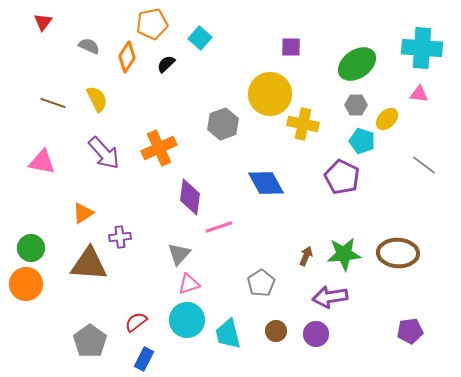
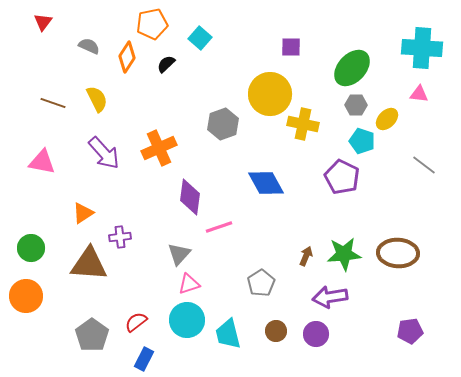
green ellipse at (357, 64): moved 5 px left, 4 px down; rotated 12 degrees counterclockwise
orange circle at (26, 284): moved 12 px down
gray pentagon at (90, 341): moved 2 px right, 6 px up
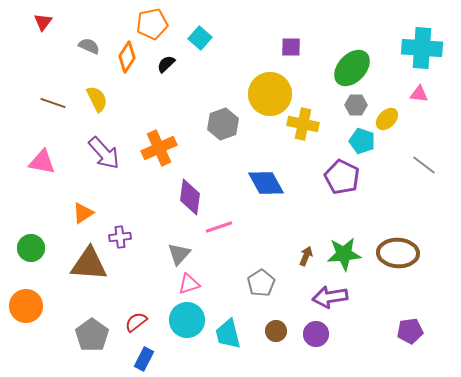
orange circle at (26, 296): moved 10 px down
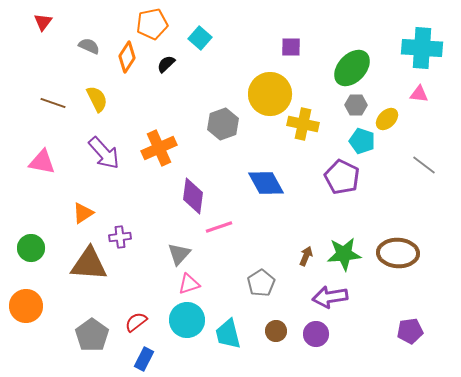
purple diamond at (190, 197): moved 3 px right, 1 px up
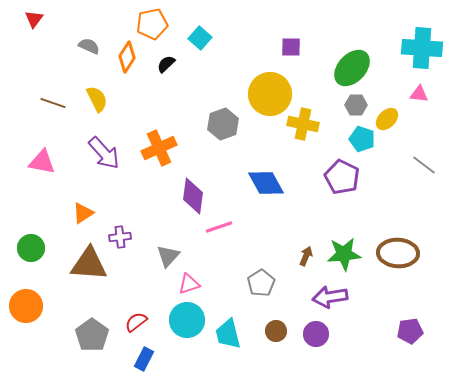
red triangle at (43, 22): moved 9 px left, 3 px up
cyan pentagon at (362, 141): moved 2 px up
gray triangle at (179, 254): moved 11 px left, 2 px down
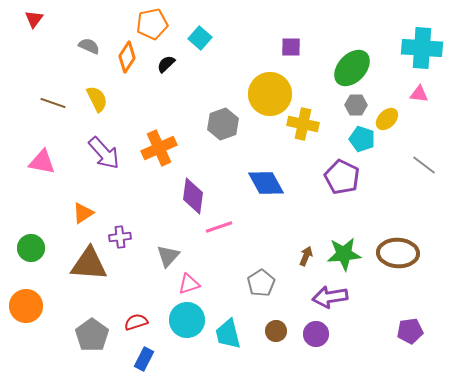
red semicircle at (136, 322): rotated 20 degrees clockwise
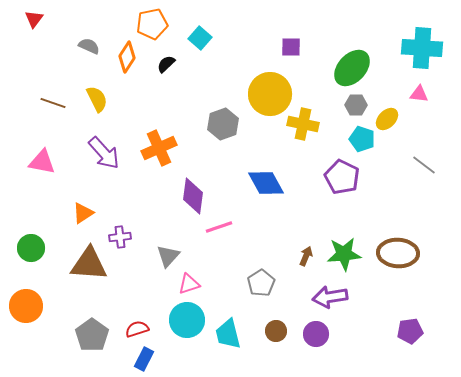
red semicircle at (136, 322): moved 1 px right, 7 px down
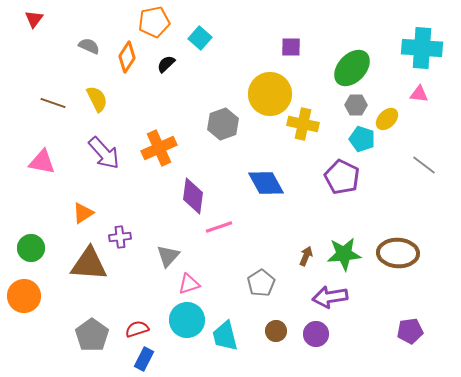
orange pentagon at (152, 24): moved 2 px right, 2 px up
orange circle at (26, 306): moved 2 px left, 10 px up
cyan trapezoid at (228, 334): moved 3 px left, 2 px down
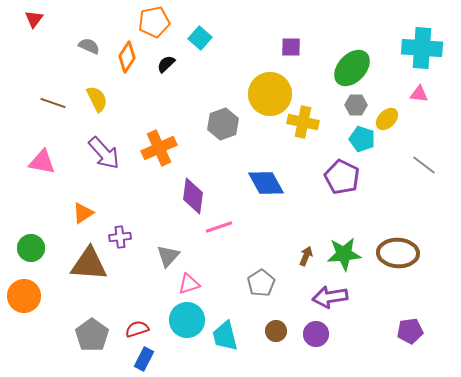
yellow cross at (303, 124): moved 2 px up
